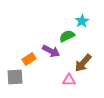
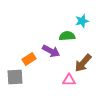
cyan star: rotated 16 degrees clockwise
green semicircle: rotated 21 degrees clockwise
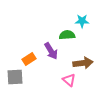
cyan star: rotated 16 degrees clockwise
green semicircle: moved 1 px up
purple arrow: rotated 30 degrees clockwise
brown arrow: rotated 138 degrees counterclockwise
pink triangle: rotated 40 degrees clockwise
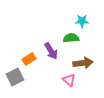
green semicircle: moved 4 px right, 3 px down
gray square: rotated 24 degrees counterclockwise
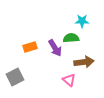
purple arrow: moved 4 px right, 3 px up
orange rectangle: moved 1 px right, 12 px up; rotated 16 degrees clockwise
brown arrow: moved 1 px right, 1 px up
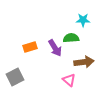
cyan star: moved 1 px right, 1 px up
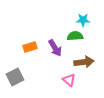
green semicircle: moved 4 px right, 2 px up
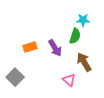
green semicircle: rotated 112 degrees clockwise
brown arrow: rotated 114 degrees counterclockwise
gray square: rotated 18 degrees counterclockwise
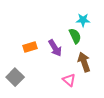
green semicircle: rotated 42 degrees counterclockwise
brown arrow: rotated 12 degrees clockwise
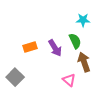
green semicircle: moved 5 px down
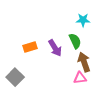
pink triangle: moved 11 px right, 2 px up; rotated 48 degrees counterclockwise
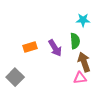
green semicircle: rotated 21 degrees clockwise
